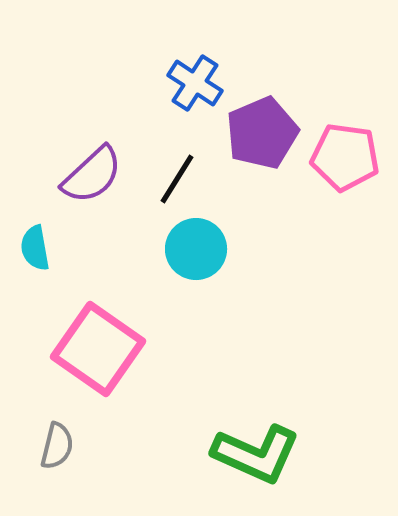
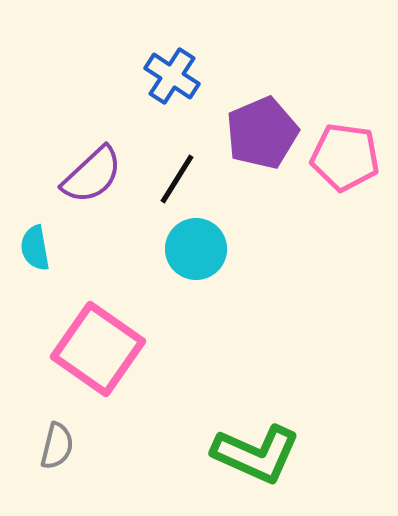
blue cross: moved 23 px left, 7 px up
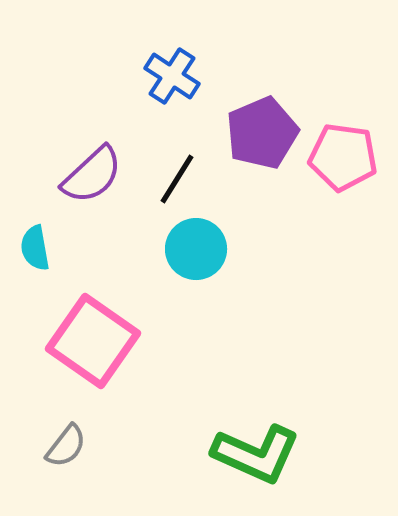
pink pentagon: moved 2 px left
pink square: moved 5 px left, 8 px up
gray semicircle: moved 9 px right; rotated 24 degrees clockwise
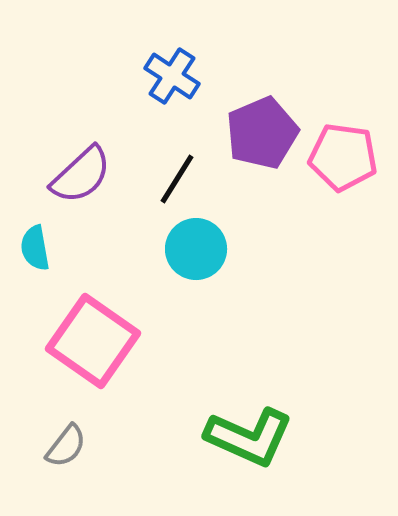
purple semicircle: moved 11 px left
green L-shape: moved 7 px left, 17 px up
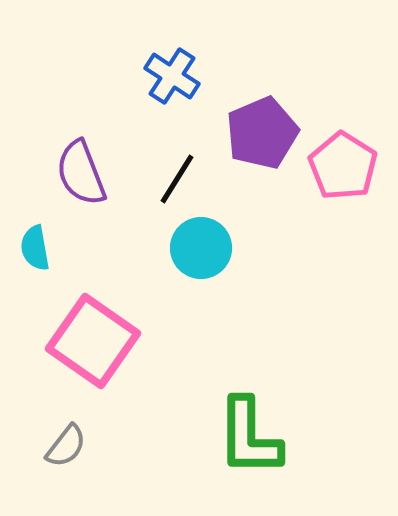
pink pentagon: moved 9 px down; rotated 24 degrees clockwise
purple semicircle: moved 2 px up; rotated 112 degrees clockwise
cyan circle: moved 5 px right, 1 px up
green L-shape: rotated 66 degrees clockwise
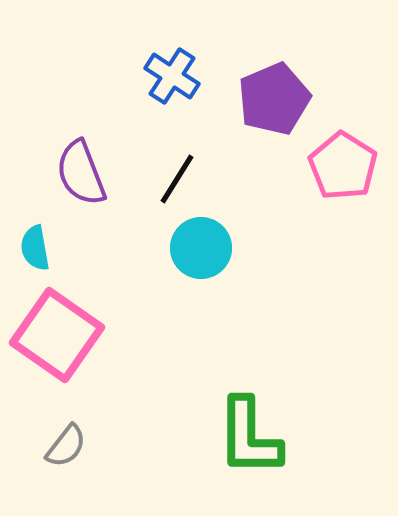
purple pentagon: moved 12 px right, 34 px up
pink square: moved 36 px left, 6 px up
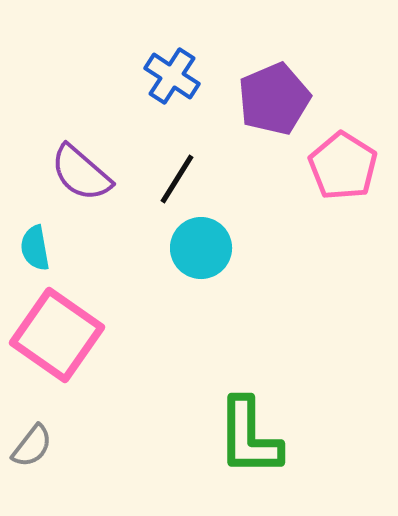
purple semicircle: rotated 28 degrees counterclockwise
gray semicircle: moved 34 px left
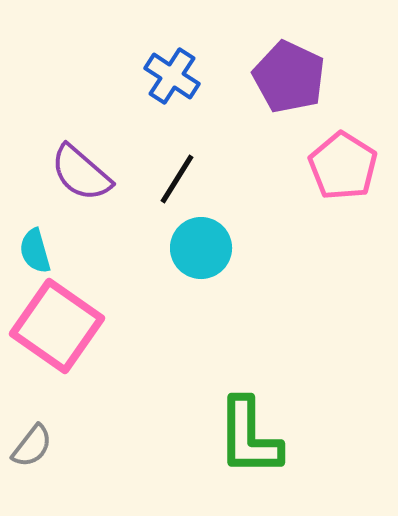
purple pentagon: moved 15 px right, 22 px up; rotated 24 degrees counterclockwise
cyan semicircle: moved 3 px down; rotated 6 degrees counterclockwise
pink square: moved 9 px up
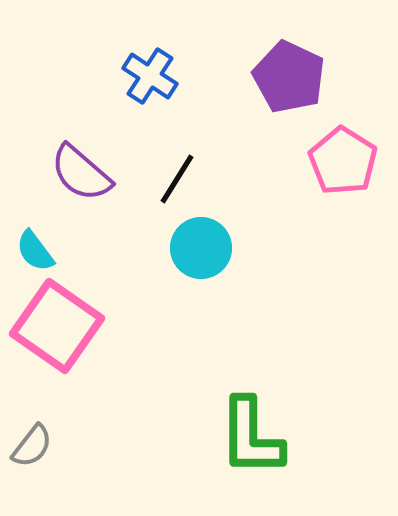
blue cross: moved 22 px left
pink pentagon: moved 5 px up
cyan semicircle: rotated 21 degrees counterclockwise
green L-shape: moved 2 px right
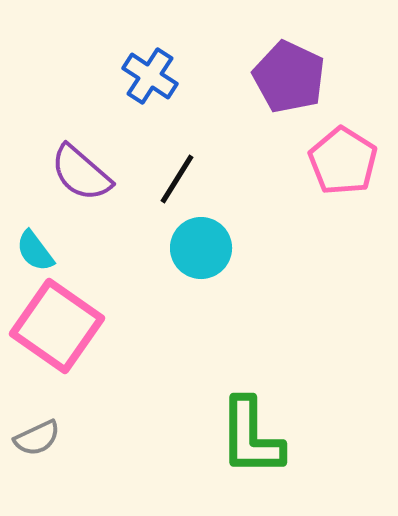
gray semicircle: moved 5 px right, 8 px up; rotated 27 degrees clockwise
